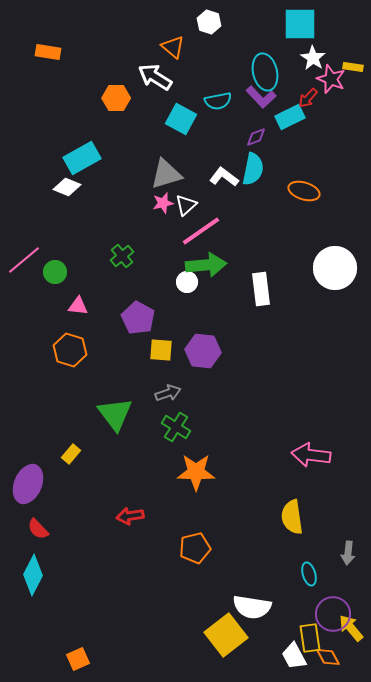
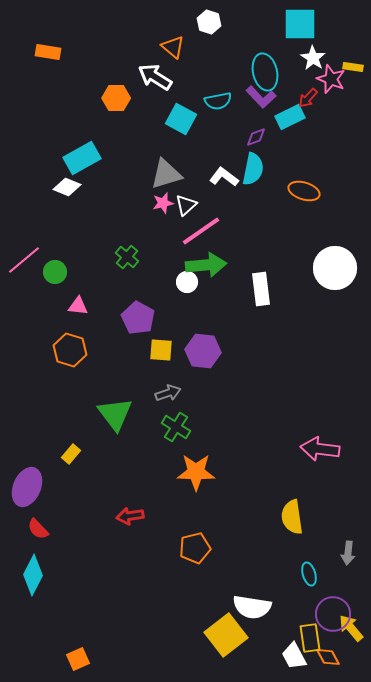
green cross at (122, 256): moved 5 px right, 1 px down; rotated 10 degrees counterclockwise
pink arrow at (311, 455): moved 9 px right, 6 px up
purple ellipse at (28, 484): moved 1 px left, 3 px down
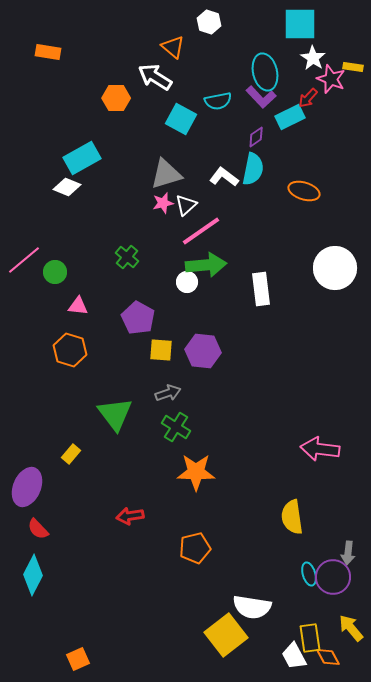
purple diamond at (256, 137): rotated 15 degrees counterclockwise
purple circle at (333, 614): moved 37 px up
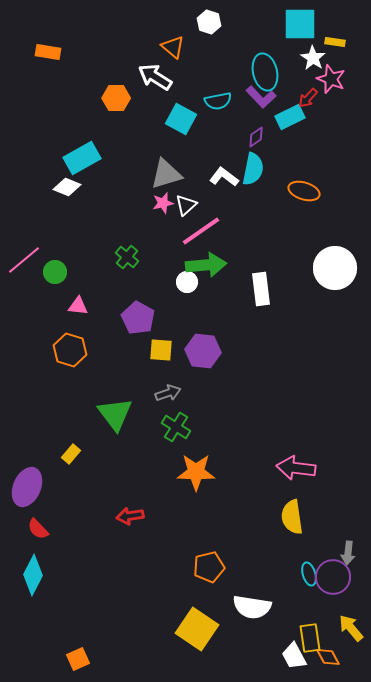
yellow rectangle at (353, 67): moved 18 px left, 25 px up
pink arrow at (320, 449): moved 24 px left, 19 px down
orange pentagon at (195, 548): moved 14 px right, 19 px down
yellow square at (226, 635): moved 29 px left, 6 px up; rotated 18 degrees counterclockwise
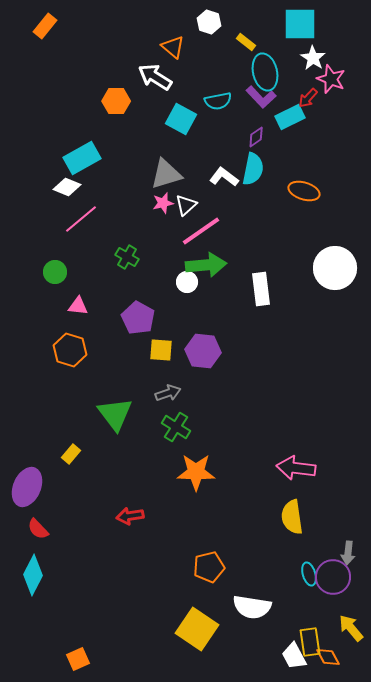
yellow rectangle at (335, 42): moved 89 px left; rotated 30 degrees clockwise
orange rectangle at (48, 52): moved 3 px left, 26 px up; rotated 60 degrees counterclockwise
orange hexagon at (116, 98): moved 3 px down
green cross at (127, 257): rotated 10 degrees counterclockwise
pink line at (24, 260): moved 57 px right, 41 px up
yellow rectangle at (310, 638): moved 4 px down
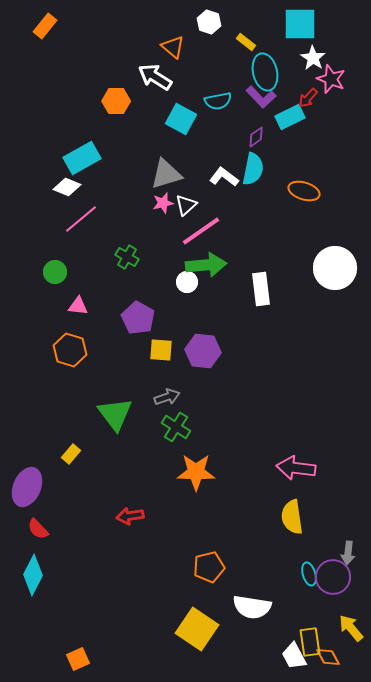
gray arrow at (168, 393): moved 1 px left, 4 px down
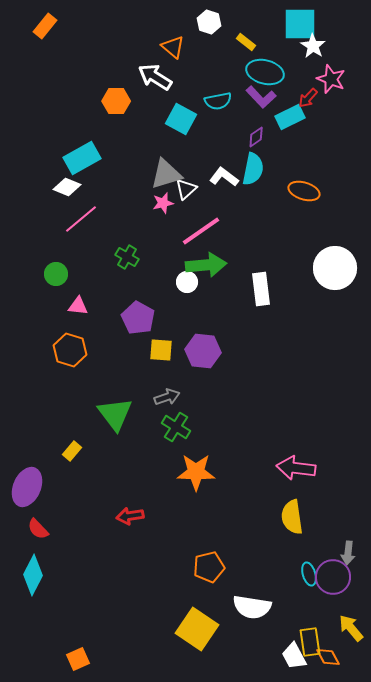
white star at (313, 58): moved 12 px up
cyan ellipse at (265, 72): rotated 63 degrees counterclockwise
white triangle at (186, 205): moved 16 px up
green circle at (55, 272): moved 1 px right, 2 px down
yellow rectangle at (71, 454): moved 1 px right, 3 px up
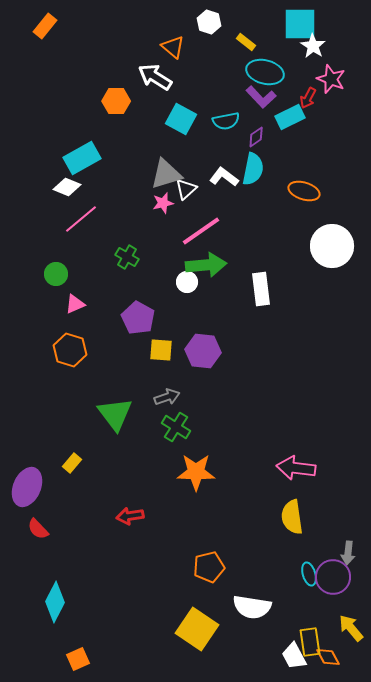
red arrow at (308, 98): rotated 15 degrees counterclockwise
cyan semicircle at (218, 101): moved 8 px right, 20 px down
white circle at (335, 268): moved 3 px left, 22 px up
pink triangle at (78, 306): moved 3 px left, 2 px up; rotated 30 degrees counterclockwise
yellow rectangle at (72, 451): moved 12 px down
cyan diamond at (33, 575): moved 22 px right, 27 px down
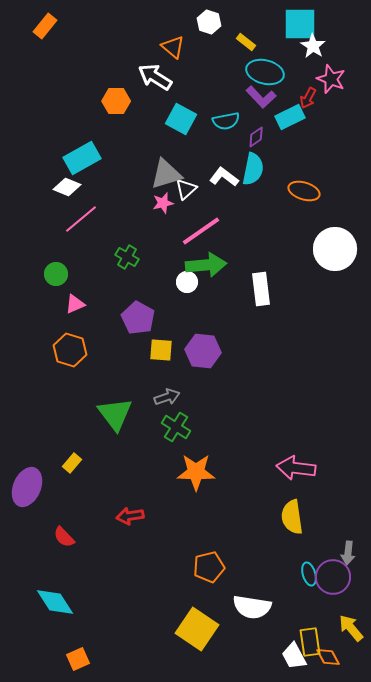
white circle at (332, 246): moved 3 px right, 3 px down
red semicircle at (38, 529): moved 26 px right, 8 px down
cyan diamond at (55, 602): rotated 60 degrees counterclockwise
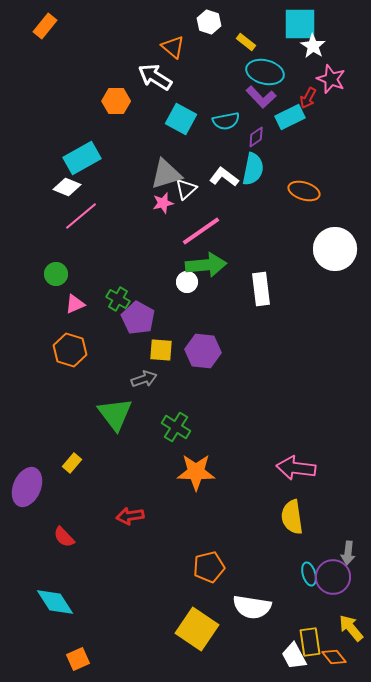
pink line at (81, 219): moved 3 px up
green cross at (127, 257): moved 9 px left, 42 px down
gray arrow at (167, 397): moved 23 px left, 18 px up
orange diamond at (328, 657): moved 6 px right; rotated 10 degrees counterclockwise
